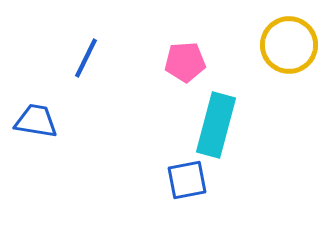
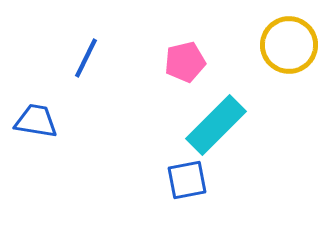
pink pentagon: rotated 9 degrees counterclockwise
cyan rectangle: rotated 30 degrees clockwise
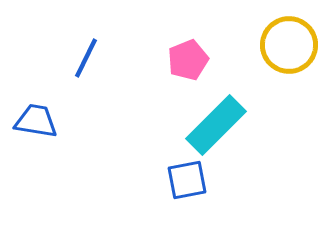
pink pentagon: moved 3 px right, 2 px up; rotated 9 degrees counterclockwise
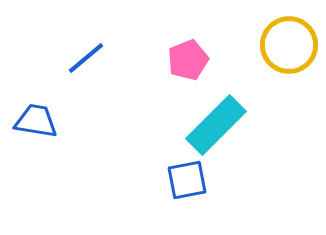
blue line: rotated 24 degrees clockwise
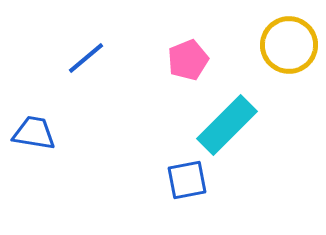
blue trapezoid: moved 2 px left, 12 px down
cyan rectangle: moved 11 px right
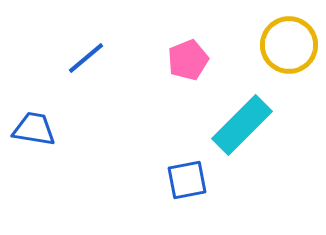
cyan rectangle: moved 15 px right
blue trapezoid: moved 4 px up
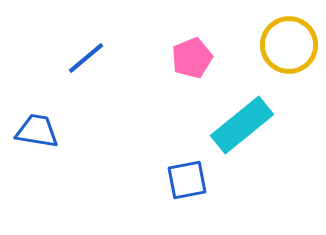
pink pentagon: moved 4 px right, 2 px up
cyan rectangle: rotated 6 degrees clockwise
blue trapezoid: moved 3 px right, 2 px down
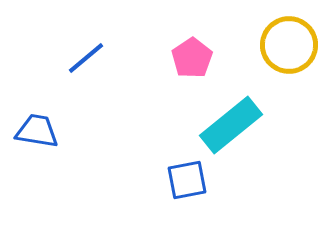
pink pentagon: rotated 12 degrees counterclockwise
cyan rectangle: moved 11 px left
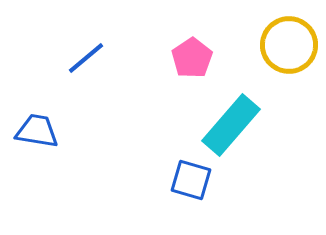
cyan rectangle: rotated 10 degrees counterclockwise
blue square: moved 4 px right; rotated 27 degrees clockwise
